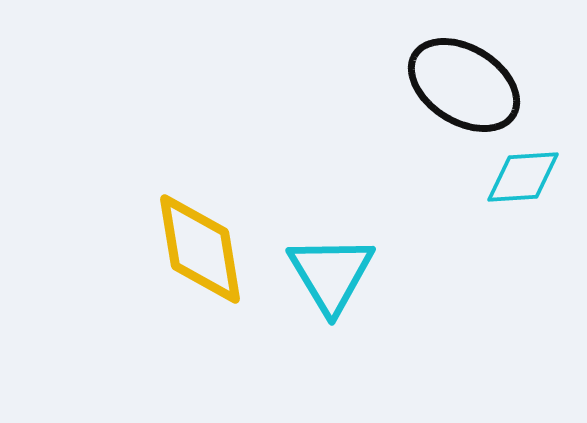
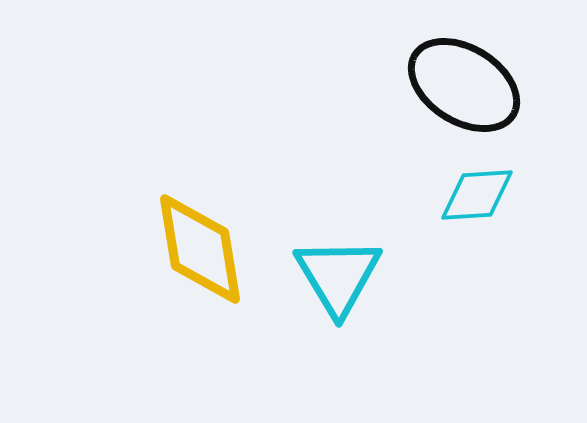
cyan diamond: moved 46 px left, 18 px down
cyan triangle: moved 7 px right, 2 px down
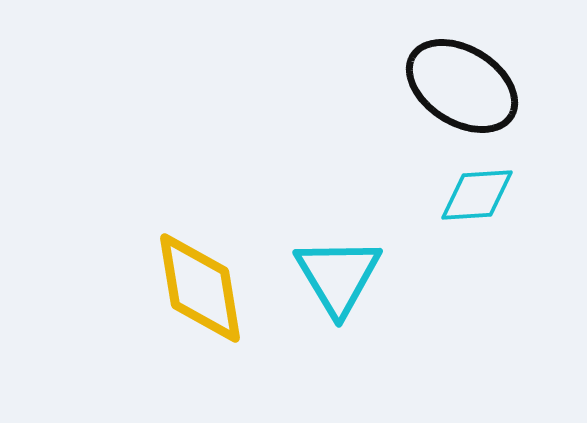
black ellipse: moved 2 px left, 1 px down
yellow diamond: moved 39 px down
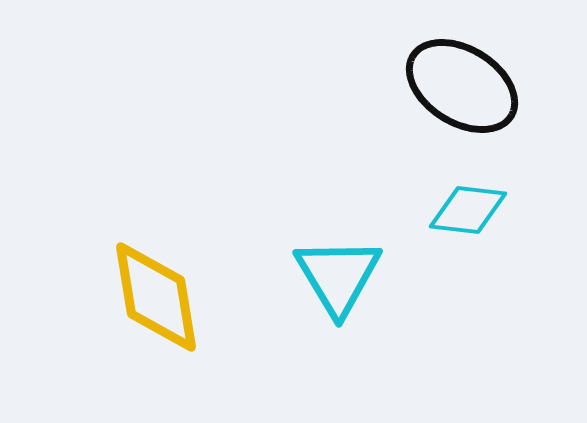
cyan diamond: moved 9 px left, 15 px down; rotated 10 degrees clockwise
yellow diamond: moved 44 px left, 9 px down
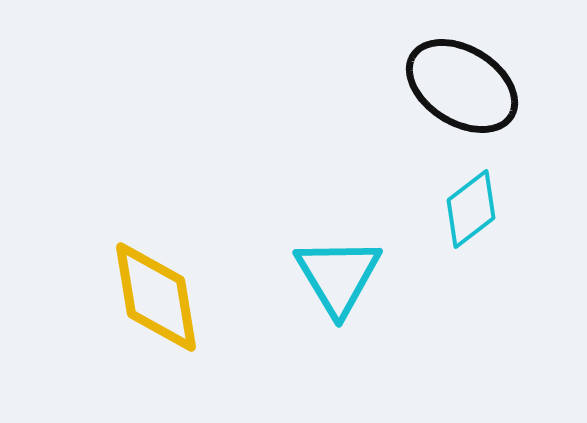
cyan diamond: moved 3 px right, 1 px up; rotated 44 degrees counterclockwise
